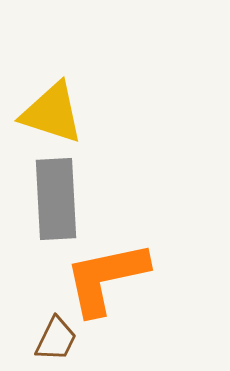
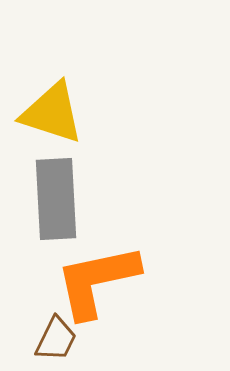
orange L-shape: moved 9 px left, 3 px down
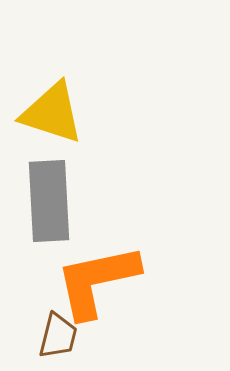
gray rectangle: moved 7 px left, 2 px down
brown trapezoid: moved 2 px right, 3 px up; rotated 12 degrees counterclockwise
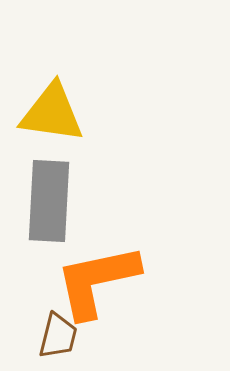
yellow triangle: rotated 10 degrees counterclockwise
gray rectangle: rotated 6 degrees clockwise
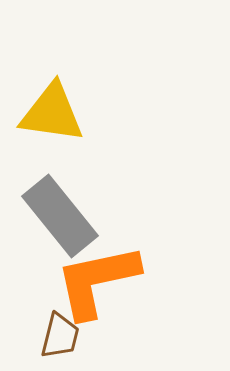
gray rectangle: moved 11 px right, 15 px down; rotated 42 degrees counterclockwise
brown trapezoid: moved 2 px right
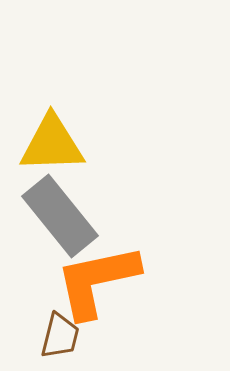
yellow triangle: moved 31 px down; rotated 10 degrees counterclockwise
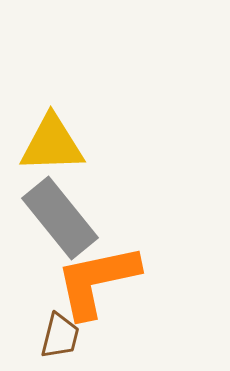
gray rectangle: moved 2 px down
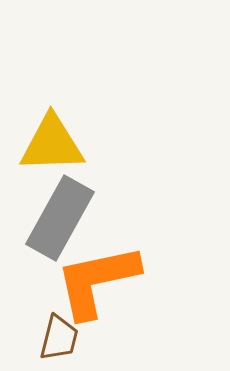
gray rectangle: rotated 68 degrees clockwise
brown trapezoid: moved 1 px left, 2 px down
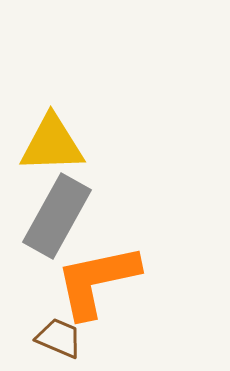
gray rectangle: moved 3 px left, 2 px up
brown trapezoid: rotated 81 degrees counterclockwise
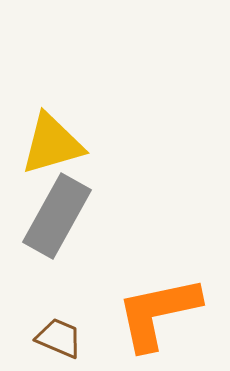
yellow triangle: rotated 14 degrees counterclockwise
orange L-shape: moved 61 px right, 32 px down
